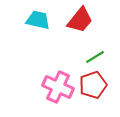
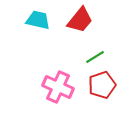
red pentagon: moved 9 px right
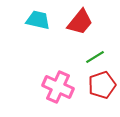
red trapezoid: moved 2 px down
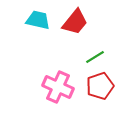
red trapezoid: moved 5 px left
red pentagon: moved 2 px left, 1 px down
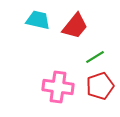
red trapezoid: moved 4 px down
pink cross: rotated 16 degrees counterclockwise
